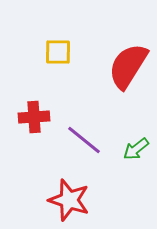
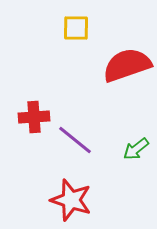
yellow square: moved 18 px right, 24 px up
red semicircle: moved 1 px left, 1 px up; rotated 39 degrees clockwise
purple line: moved 9 px left
red star: moved 2 px right
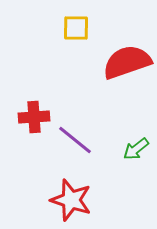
red semicircle: moved 3 px up
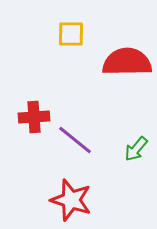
yellow square: moved 5 px left, 6 px down
red semicircle: rotated 18 degrees clockwise
green arrow: rotated 12 degrees counterclockwise
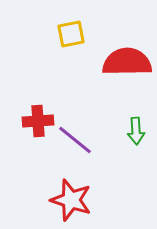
yellow square: rotated 12 degrees counterclockwise
red cross: moved 4 px right, 4 px down
green arrow: moved 18 px up; rotated 44 degrees counterclockwise
